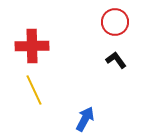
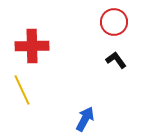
red circle: moved 1 px left
yellow line: moved 12 px left
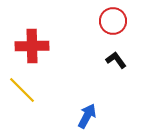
red circle: moved 1 px left, 1 px up
yellow line: rotated 20 degrees counterclockwise
blue arrow: moved 2 px right, 3 px up
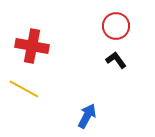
red circle: moved 3 px right, 5 px down
red cross: rotated 12 degrees clockwise
yellow line: moved 2 px right, 1 px up; rotated 16 degrees counterclockwise
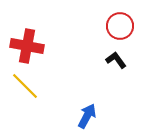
red circle: moved 4 px right
red cross: moved 5 px left
yellow line: moved 1 px right, 3 px up; rotated 16 degrees clockwise
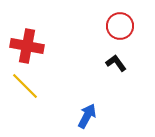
black L-shape: moved 3 px down
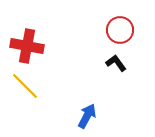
red circle: moved 4 px down
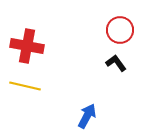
yellow line: rotated 32 degrees counterclockwise
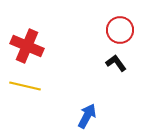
red cross: rotated 12 degrees clockwise
